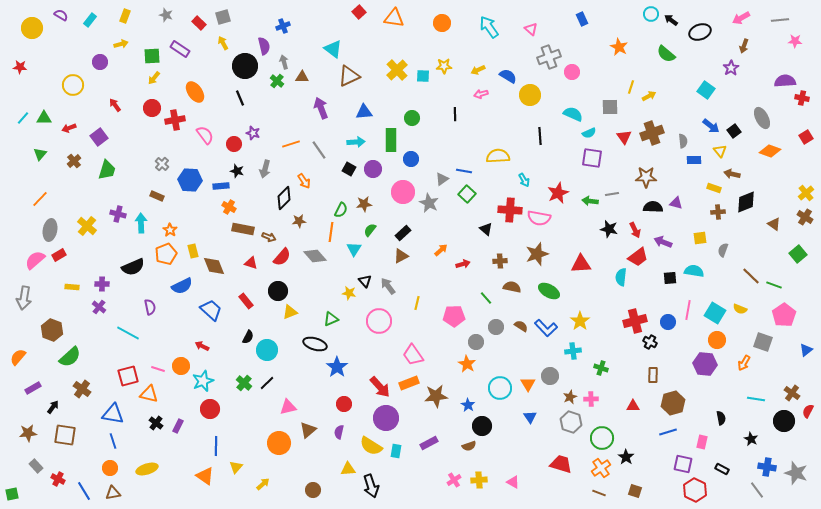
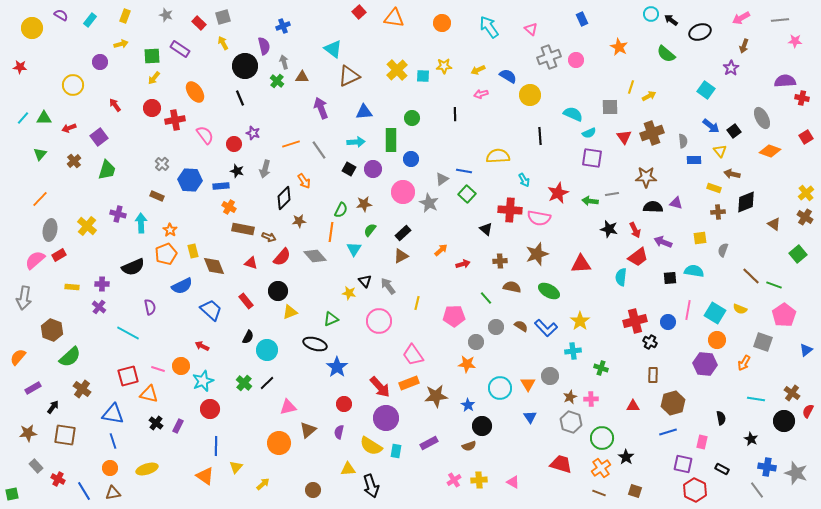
pink circle at (572, 72): moved 4 px right, 12 px up
orange star at (467, 364): rotated 24 degrees counterclockwise
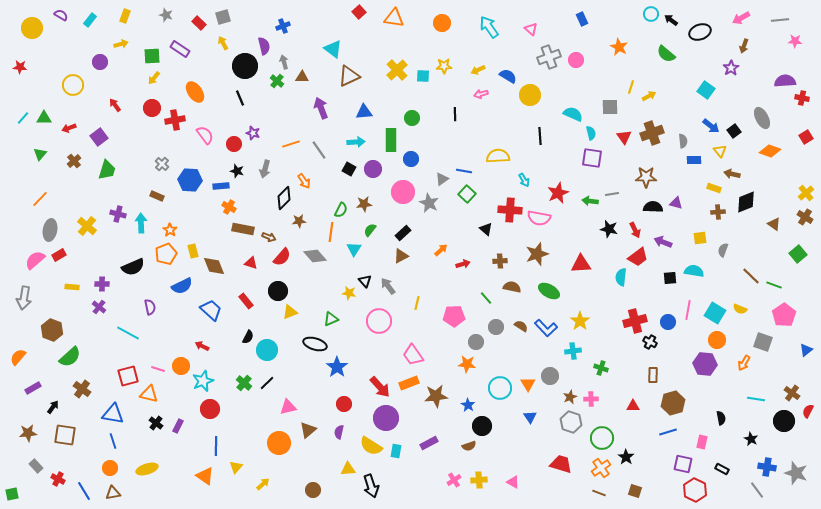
cyan semicircle at (589, 133): moved 2 px right; rotated 80 degrees counterclockwise
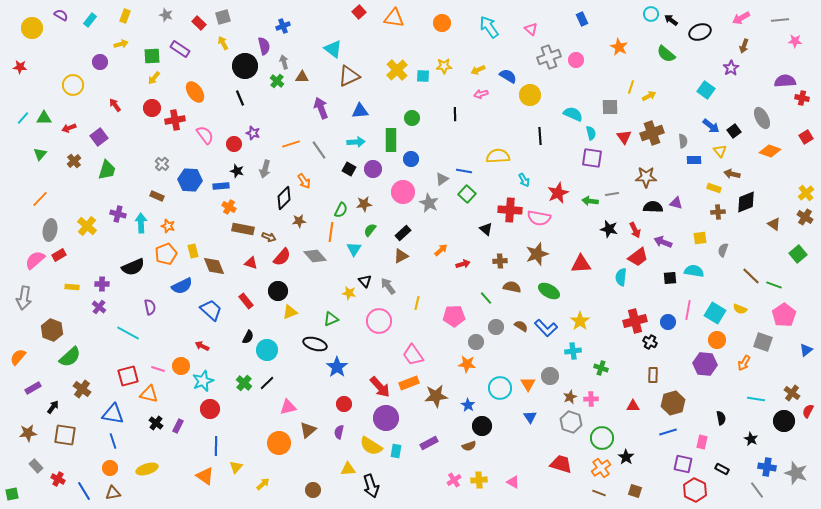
blue triangle at (364, 112): moved 4 px left, 1 px up
orange star at (170, 230): moved 2 px left, 4 px up; rotated 16 degrees counterclockwise
